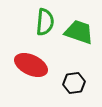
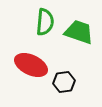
black hexagon: moved 10 px left, 1 px up
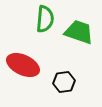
green semicircle: moved 3 px up
red ellipse: moved 8 px left
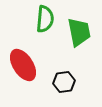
green trapezoid: rotated 60 degrees clockwise
red ellipse: rotated 32 degrees clockwise
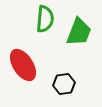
green trapezoid: rotated 32 degrees clockwise
black hexagon: moved 2 px down
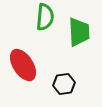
green semicircle: moved 2 px up
green trapezoid: rotated 24 degrees counterclockwise
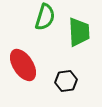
green semicircle: rotated 12 degrees clockwise
black hexagon: moved 2 px right, 3 px up
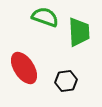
green semicircle: rotated 88 degrees counterclockwise
red ellipse: moved 1 px right, 3 px down
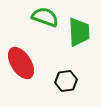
red ellipse: moved 3 px left, 5 px up
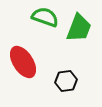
green trapezoid: moved 4 px up; rotated 24 degrees clockwise
red ellipse: moved 2 px right, 1 px up
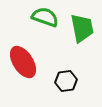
green trapezoid: moved 3 px right; rotated 32 degrees counterclockwise
